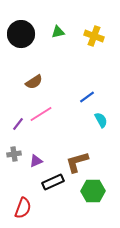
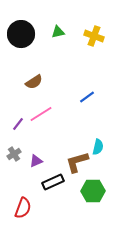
cyan semicircle: moved 3 px left, 27 px down; rotated 42 degrees clockwise
gray cross: rotated 24 degrees counterclockwise
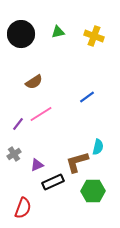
purple triangle: moved 1 px right, 4 px down
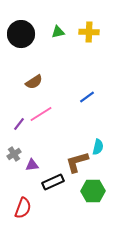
yellow cross: moved 5 px left, 4 px up; rotated 18 degrees counterclockwise
purple line: moved 1 px right
purple triangle: moved 5 px left; rotated 16 degrees clockwise
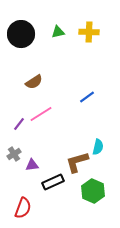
green hexagon: rotated 25 degrees clockwise
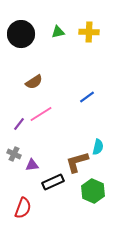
gray cross: rotated 32 degrees counterclockwise
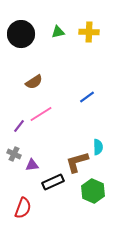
purple line: moved 2 px down
cyan semicircle: rotated 14 degrees counterclockwise
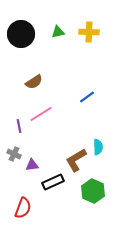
purple line: rotated 48 degrees counterclockwise
brown L-shape: moved 1 px left, 2 px up; rotated 15 degrees counterclockwise
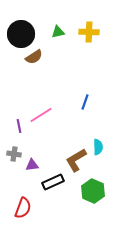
brown semicircle: moved 25 px up
blue line: moved 2 px left, 5 px down; rotated 35 degrees counterclockwise
pink line: moved 1 px down
gray cross: rotated 16 degrees counterclockwise
